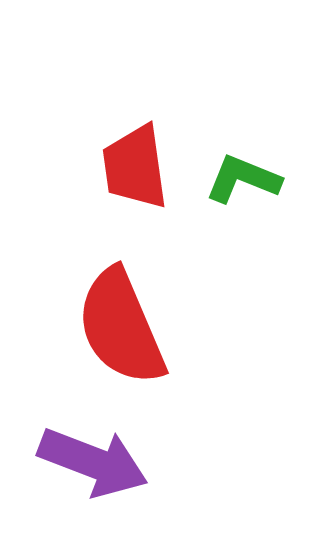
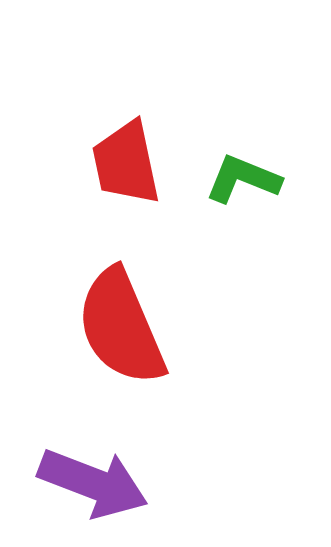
red trapezoid: moved 9 px left, 4 px up; rotated 4 degrees counterclockwise
purple arrow: moved 21 px down
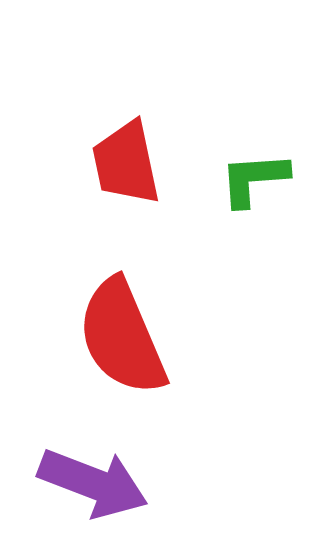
green L-shape: moved 11 px right; rotated 26 degrees counterclockwise
red semicircle: moved 1 px right, 10 px down
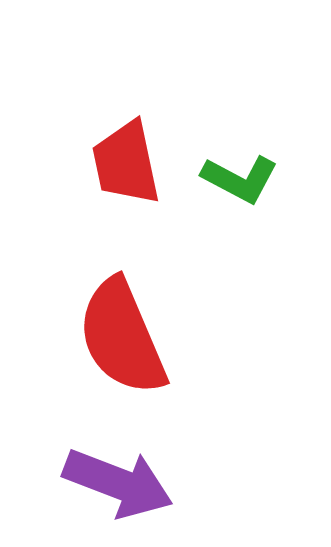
green L-shape: moved 14 px left; rotated 148 degrees counterclockwise
purple arrow: moved 25 px right
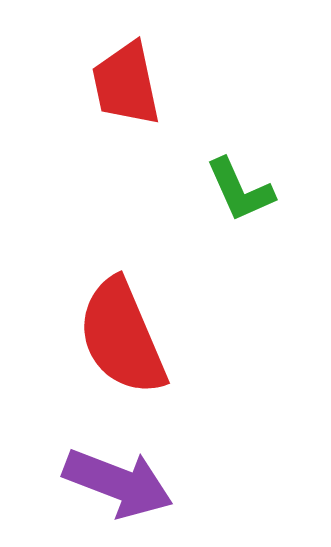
red trapezoid: moved 79 px up
green L-shape: moved 11 px down; rotated 38 degrees clockwise
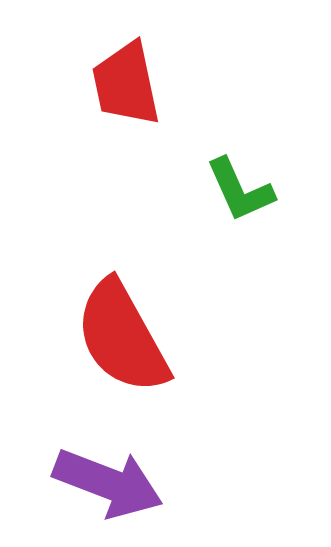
red semicircle: rotated 6 degrees counterclockwise
purple arrow: moved 10 px left
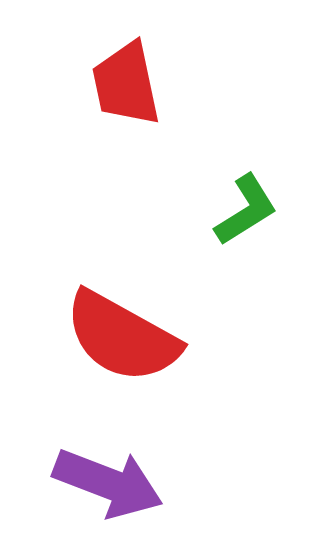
green L-shape: moved 6 px right, 20 px down; rotated 98 degrees counterclockwise
red semicircle: rotated 32 degrees counterclockwise
